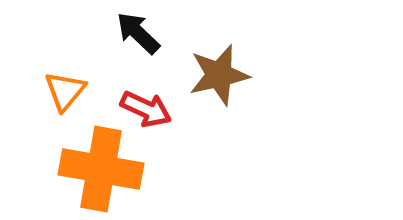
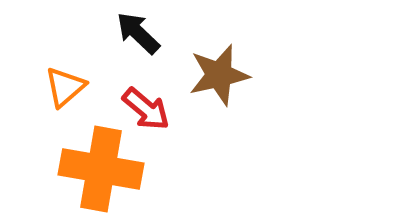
orange triangle: moved 4 px up; rotated 9 degrees clockwise
red arrow: rotated 15 degrees clockwise
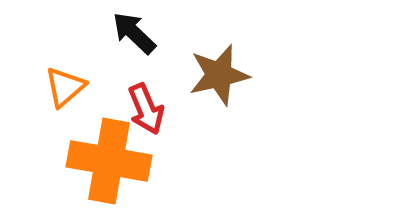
black arrow: moved 4 px left
red arrow: rotated 27 degrees clockwise
orange cross: moved 8 px right, 8 px up
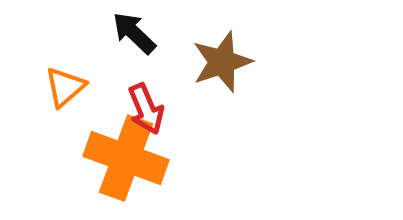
brown star: moved 3 px right, 13 px up; rotated 6 degrees counterclockwise
orange cross: moved 17 px right, 3 px up; rotated 10 degrees clockwise
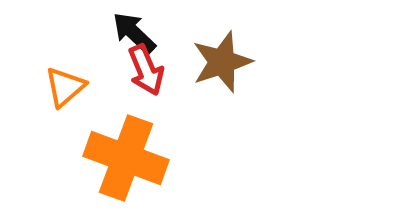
red arrow: moved 39 px up
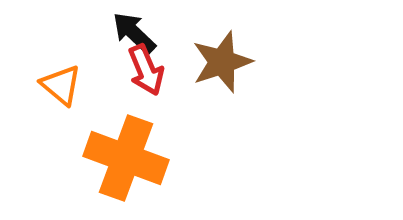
orange triangle: moved 4 px left, 2 px up; rotated 39 degrees counterclockwise
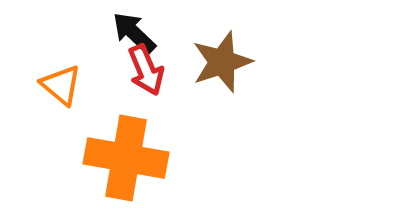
orange cross: rotated 10 degrees counterclockwise
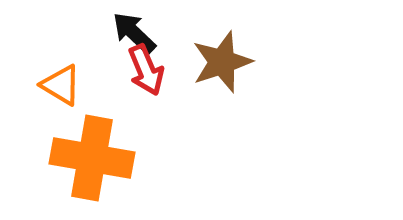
orange triangle: rotated 9 degrees counterclockwise
orange cross: moved 34 px left
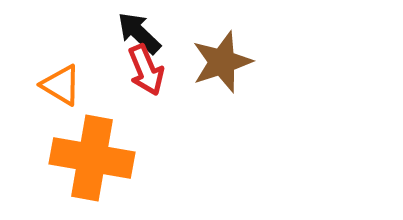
black arrow: moved 5 px right
